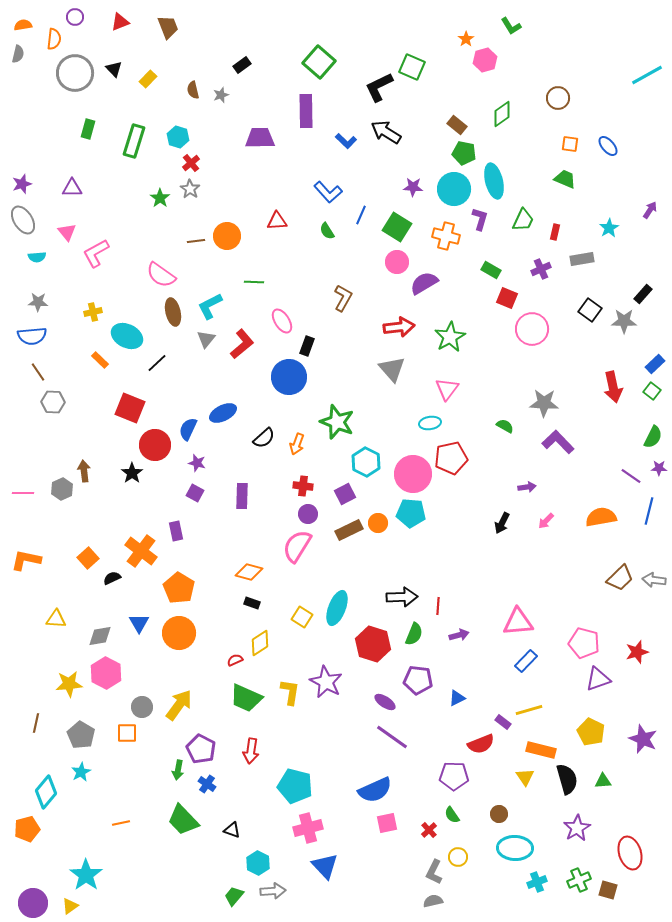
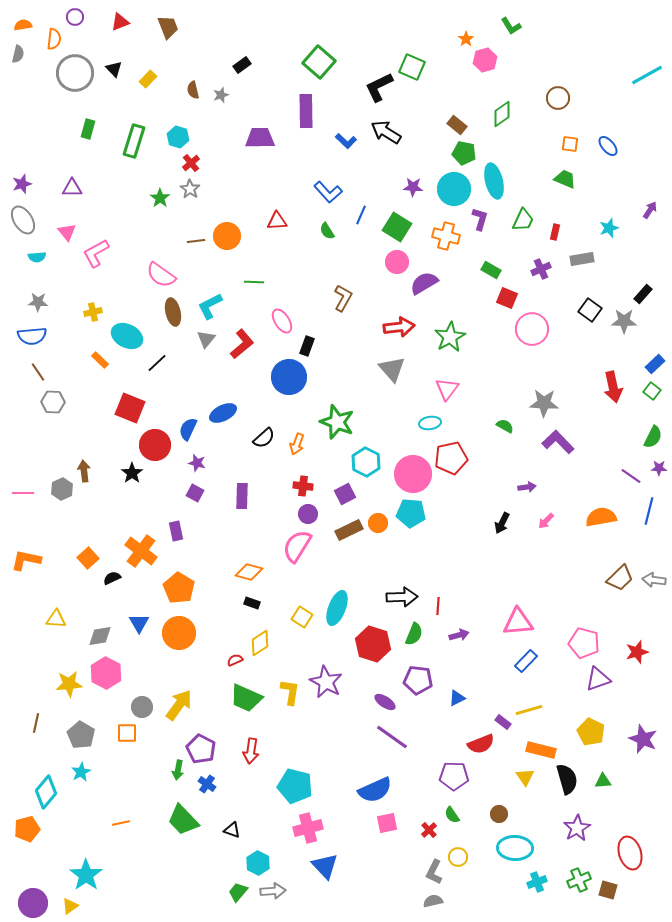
cyan star at (609, 228): rotated 12 degrees clockwise
green trapezoid at (234, 896): moved 4 px right, 4 px up
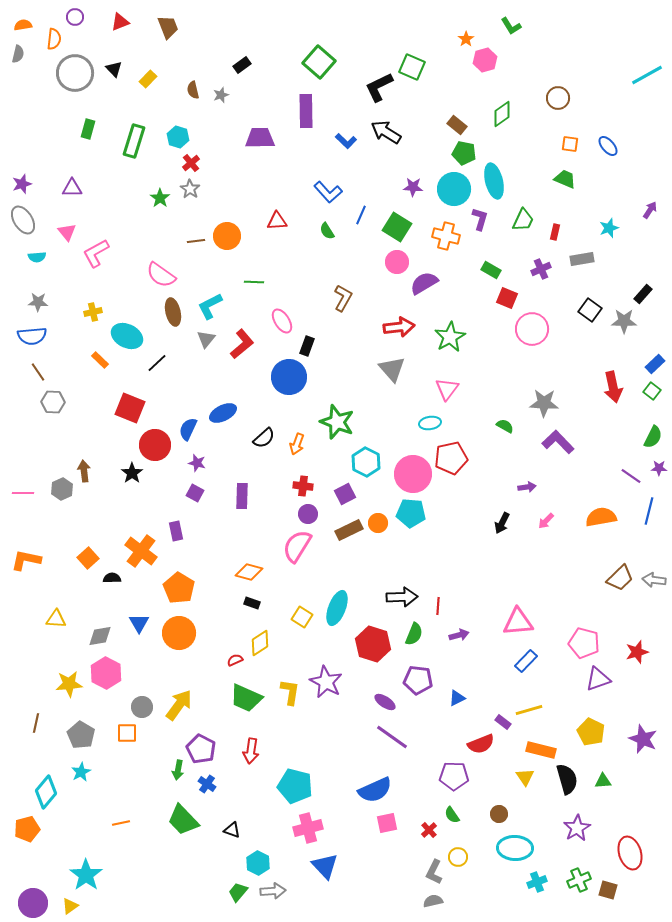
black semicircle at (112, 578): rotated 24 degrees clockwise
